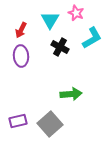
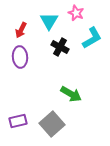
cyan triangle: moved 1 px left, 1 px down
purple ellipse: moved 1 px left, 1 px down
green arrow: rotated 35 degrees clockwise
gray square: moved 2 px right
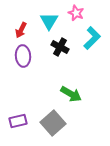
cyan L-shape: rotated 15 degrees counterclockwise
purple ellipse: moved 3 px right, 1 px up
gray square: moved 1 px right, 1 px up
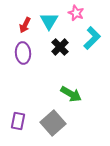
red arrow: moved 4 px right, 5 px up
black cross: rotated 18 degrees clockwise
purple ellipse: moved 3 px up
purple rectangle: rotated 66 degrees counterclockwise
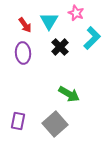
red arrow: rotated 63 degrees counterclockwise
green arrow: moved 2 px left
gray square: moved 2 px right, 1 px down
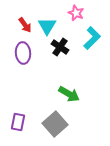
cyan triangle: moved 2 px left, 5 px down
black cross: rotated 12 degrees counterclockwise
purple rectangle: moved 1 px down
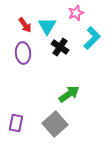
pink star: rotated 28 degrees clockwise
green arrow: rotated 65 degrees counterclockwise
purple rectangle: moved 2 px left, 1 px down
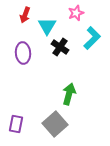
red arrow: moved 10 px up; rotated 56 degrees clockwise
green arrow: rotated 40 degrees counterclockwise
purple rectangle: moved 1 px down
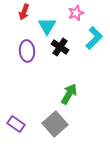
red arrow: moved 1 px left, 3 px up
cyan L-shape: moved 2 px right
purple ellipse: moved 4 px right, 2 px up
green arrow: rotated 15 degrees clockwise
purple rectangle: rotated 66 degrees counterclockwise
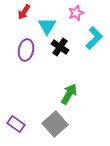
red arrow: rotated 14 degrees clockwise
purple ellipse: moved 1 px left, 1 px up; rotated 15 degrees clockwise
